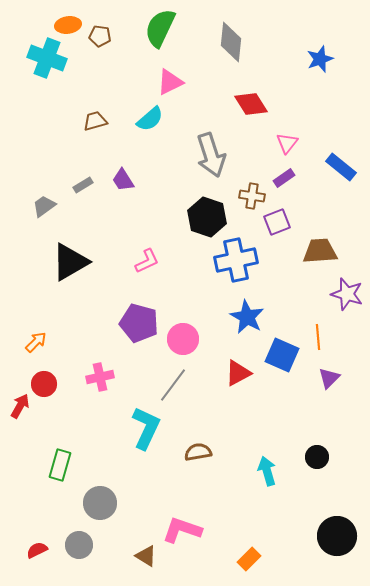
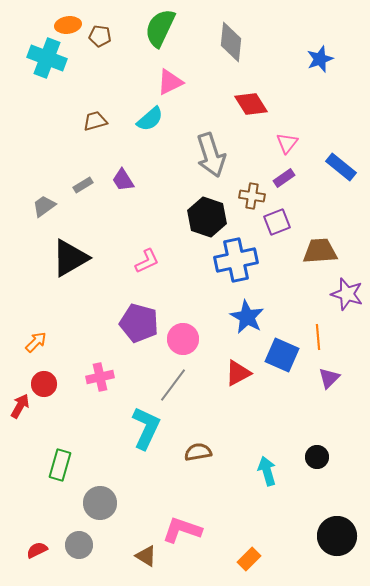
black triangle at (70, 262): moved 4 px up
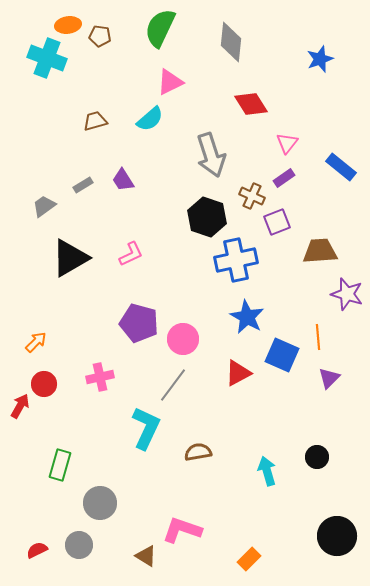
brown cross at (252, 196): rotated 15 degrees clockwise
pink L-shape at (147, 261): moved 16 px left, 7 px up
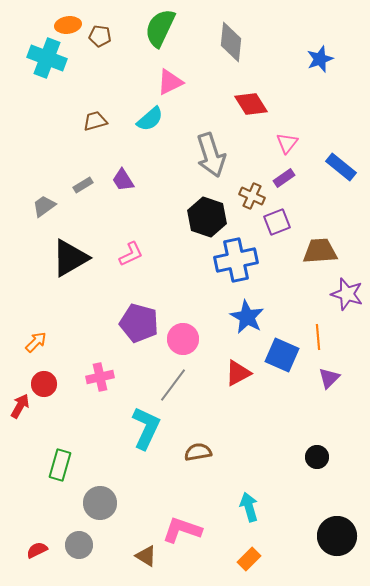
cyan arrow at (267, 471): moved 18 px left, 36 px down
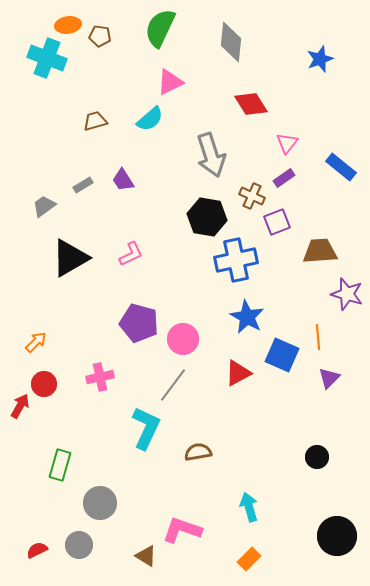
black hexagon at (207, 217): rotated 9 degrees counterclockwise
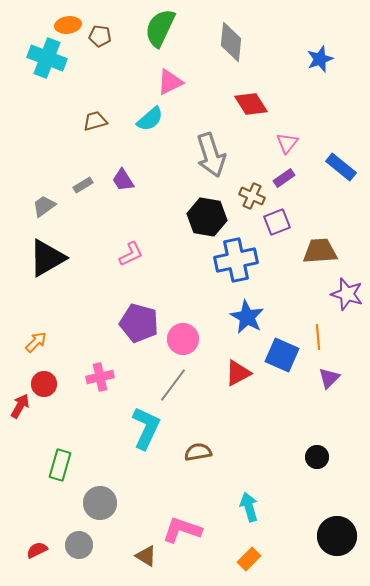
black triangle at (70, 258): moved 23 px left
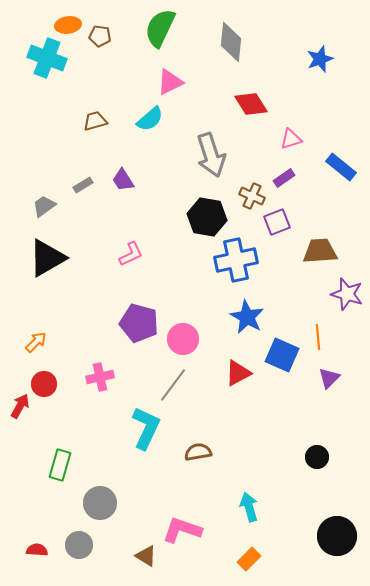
pink triangle at (287, 143): moved 4 px right, 4 px up; rotated 35 degrees clockwise
red semicircle at (37, 550): rotated 30 degrees clockwise
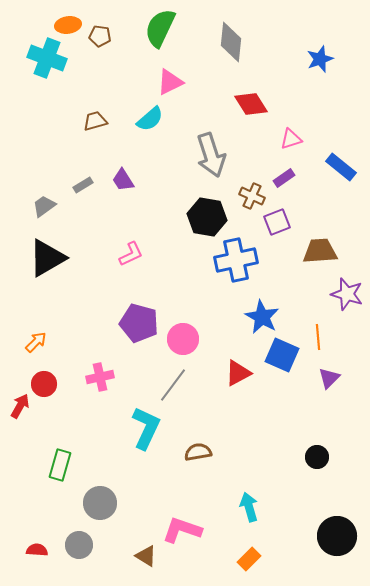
blue star at (247, 317): moved 15 px right
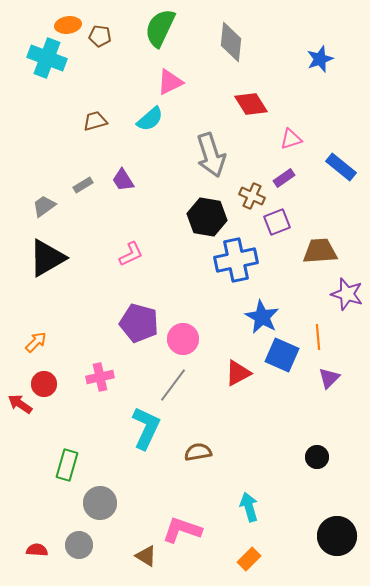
red arrow at (20, 406): moved 2 px up; rotated 85 degrees counterclockwise
green rectangle at (60, 465): moved 7 px right
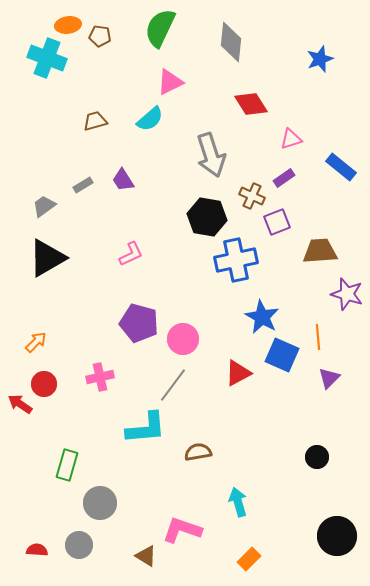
cyan L-shape at (146, 428): rotated 60 degrees clockwise
cyan arrow at (249, 507): moved 11 px left, 5 px up
